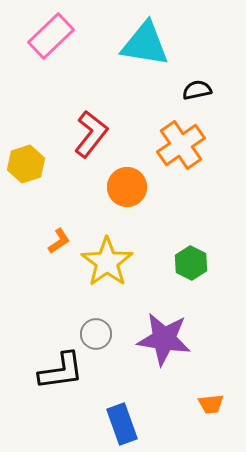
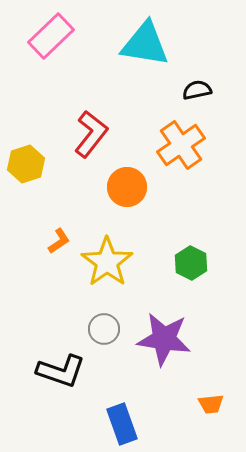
gray circle: moved 8 px right, 5 px up
black L-shape: rotated 27 degrees clockwise
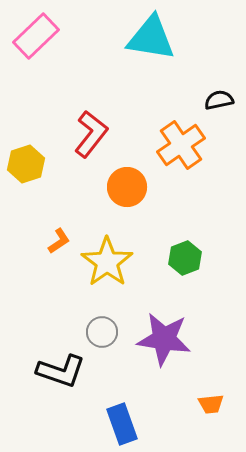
pink rectangle: moved 15 px left
cyan triangle: moved 6 px right, 6 px up
black semicircle: moved 22 px right, 10 px down
green hexagon: moved 6 px left, 5 px up; rotated 12 degrees clockwise
gray circle: moved 2 px left, 3 px down
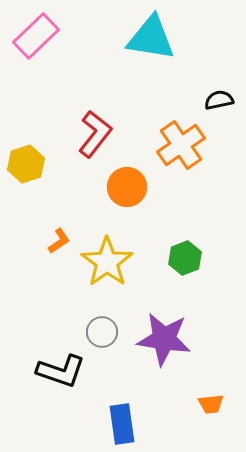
red L-shape: moved 4 px right
blue rectangle: rotated 12 degrees clockwise
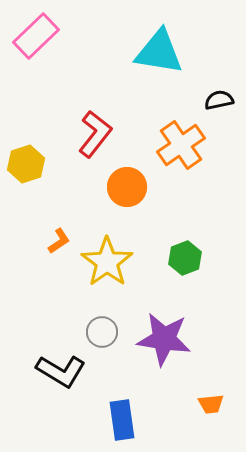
cyan triangle: moved 8 px right, 14 px down
black L-shape: rotated 12 degrees clockwise
blue rectangle: moved 4 px up
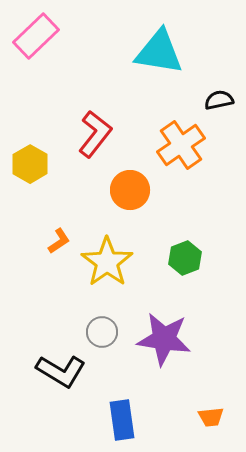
yellow hexagon: moved 4 px right; rotated 12 degrees counterclockwise
orange circle: moved 3 px right, 3 px down
orange trapezoid: moved 13 px down
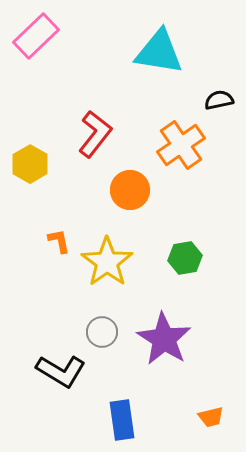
orange L-shape: rotated 68 degrees counterclockwise
green hexagon: rotated 12 degrees clockwise
purple star: rotated 24 degrees clockwise
orange trapezoid: rotated 8 degrees counterclockwise
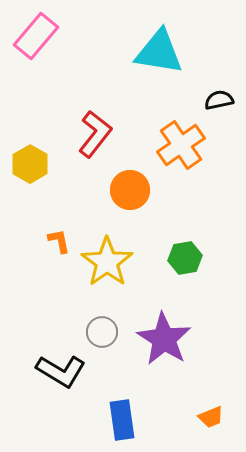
pink rectangle: rotated 6 degrees counterclockwise
orange trapezoid: rotated 8 degrees counterclockwise
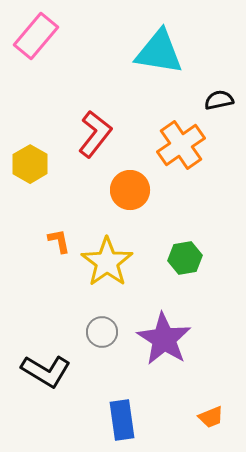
black L-shape: moved 15 px left
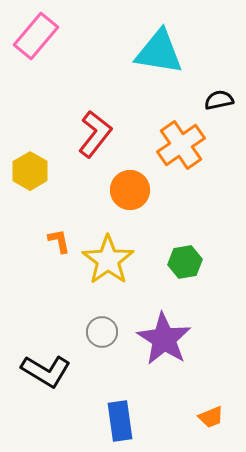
yellow hexagon: moved 7 px down
green hexagon: moved 4 px down
yellow star: moved 1 px right, 2 px up
blue rectangle: moved 2 px left, 1 px down
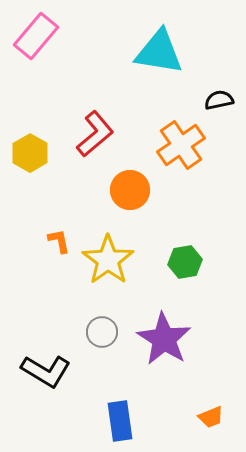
red L-shape: rotated 12 degrees clockwise
yellow hexagon: moved 18 px up
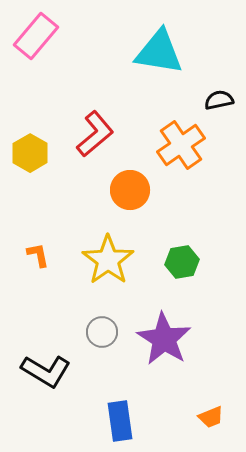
orange L-shape: moved 21 px left, 14 px down
green hexagon: moved 3 px left
